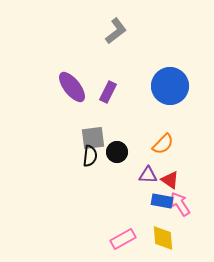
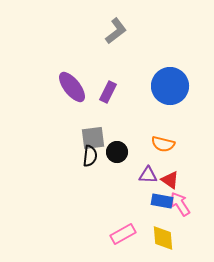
orange semicircle: rotated 60 degrees clockwise
pink rectangle: moved 5 px up
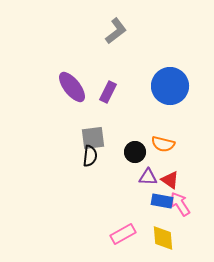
black circle: moved 18 px right
purple triangle: moved 2 px down
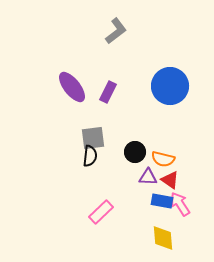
orange semicircle: moved 15 px down
pink rectangle: moved 22 px left, 22 px up; rotated 15 degrees counterclockwise
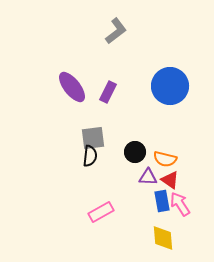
orange semicircle: moved 2 px right
blue rectangle: rotated 70 degrees clockwise
pink rectangle: rotated 15 degrees clockwise
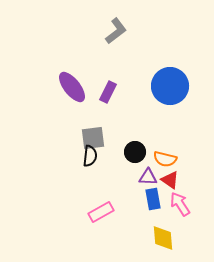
blue rectangle: moved 9 px left, 2 px up
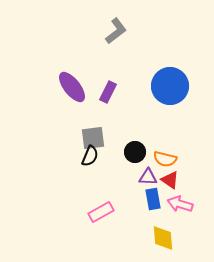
black semicircle: rotated 15 degrees clockwise
pink arrow: rotated 40 degrees counterclockwise
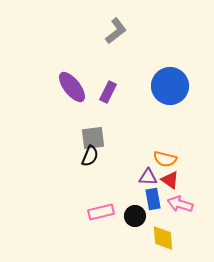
black circle: moved 64 px down
pink rectangle: rotated 15 degrees clockwise
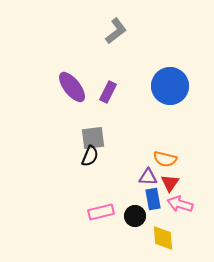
red triangle: moved 3 px down; rotated 30 degrees clockwise
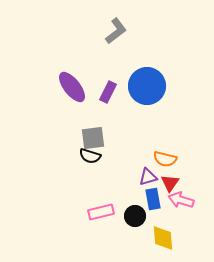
blue circle: moved 23 px left
black semicircle: rotated 85 degrees clockwise
purple triangle: rotated 18 degrees counterclockwise
pink arrow: moved 1 px right, 4 px up
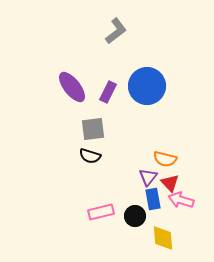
gray square: moved 9 px up
purple triangle: rotated 36 degrees counterclockwise
red triangle: rotated 18 degrees counterclockwise
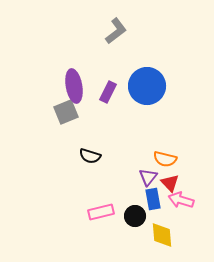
purple ellipse: moved 2 px right, 1 px up; rotated 28 degrees clockwise
gray square: moved 27 px left, 17 px up; rotated 15 degrees counterclockwise
yellow diamond: moved 1 px left, 3 px up
